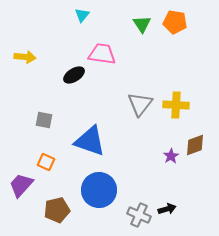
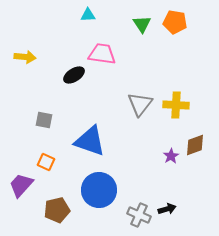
cyan triangle: moved 6 px right; rotated 49 degrees clockwise
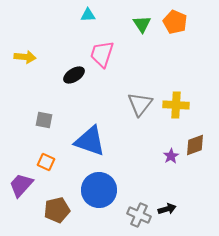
orange pentagon: rotated 15 degrees clockwise
pink trapezoid: rotated 80 degrees counterclockwise
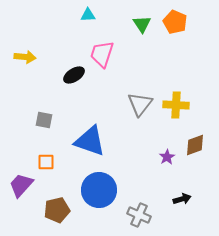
purple star: moved 4 px left, 1 px down
orange square: rotated 24 degrees counterclockwise
black arrow: moved 15 px right, 10 px up
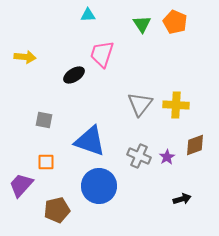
blue circle: moved 4 px up
gray cross: moved 59 px up
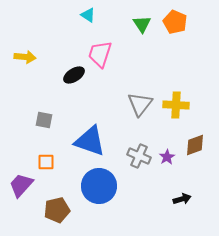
cyan triangle: rotated 35 degrees clockwise
pink trapezoid: moved 2 px left
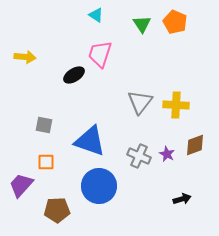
cyan triangle: moved 8 px right
gray triangle: moved 2 px up
gray square: moved 5 px down
purple star: moved 3 px up; rotated 14 degrees counterclockwise
brown pentagon: rotated 10 degrees clockwise
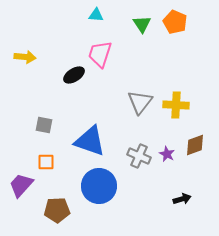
cyan triangle: rotated 28 degrees counterclockwise
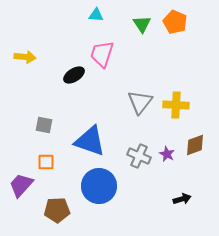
pink trapezoid: moved 2 px right
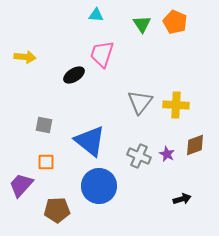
blue triangle: rotated 20 degrees clockwise
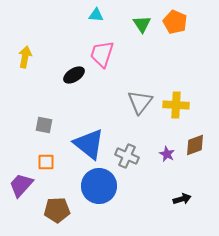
yellow arrow: rotated 85 degrees counterclockwise
blue triangle: moved 1 px left, 3 px down
gray cross: moved 12 px left
